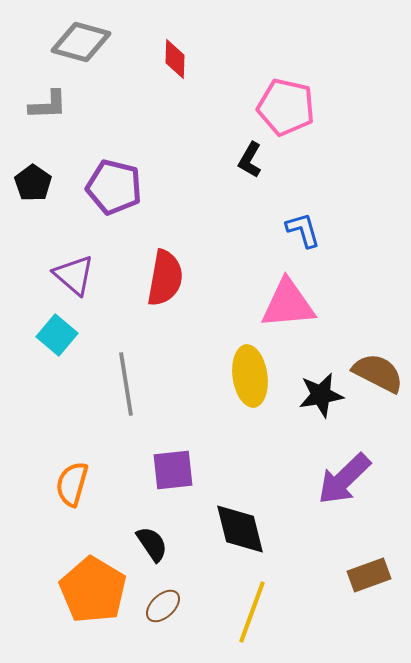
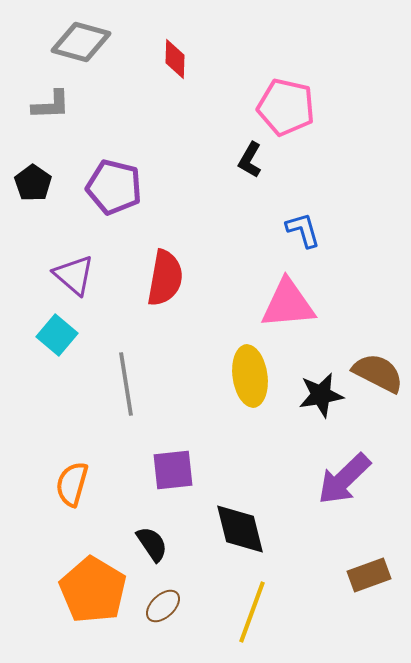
gray L-shape: moved 3 px right
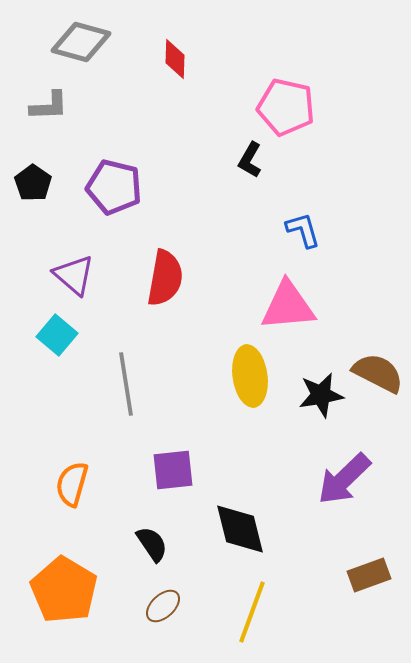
gray L-shape: moved 2 px left, 1 px down
pink triangle: moved 2 px down
orange pentagon: moved 29 px left
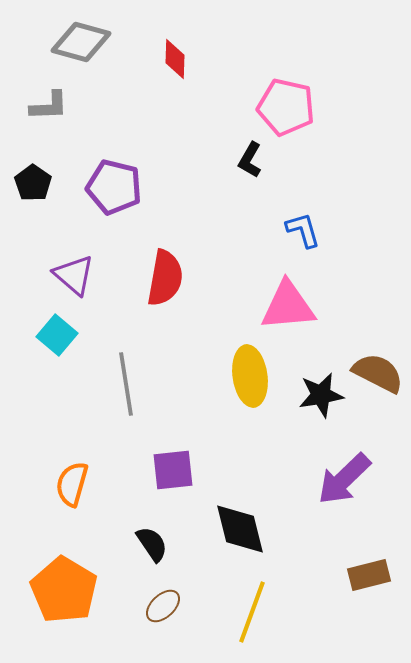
brown rectangle: rotated 6 degrees clockwise
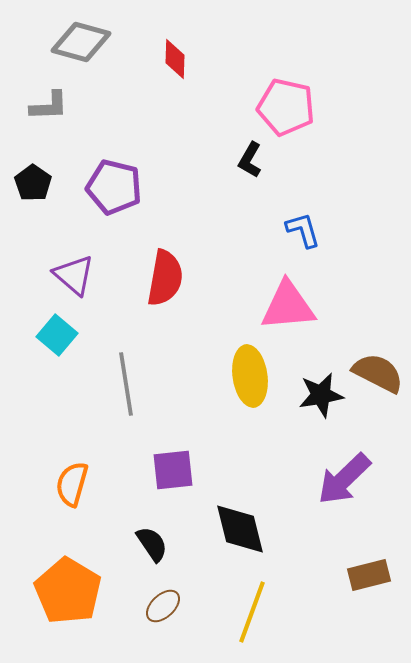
orange pentagon: moved 4 px right, 1 px down
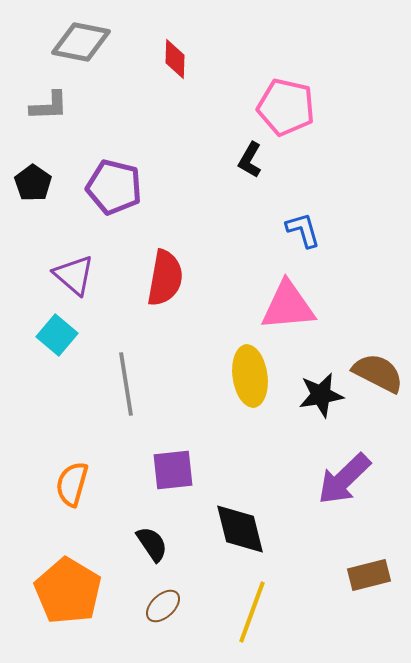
gray diamond: rotated 4 degrees counterclockwise
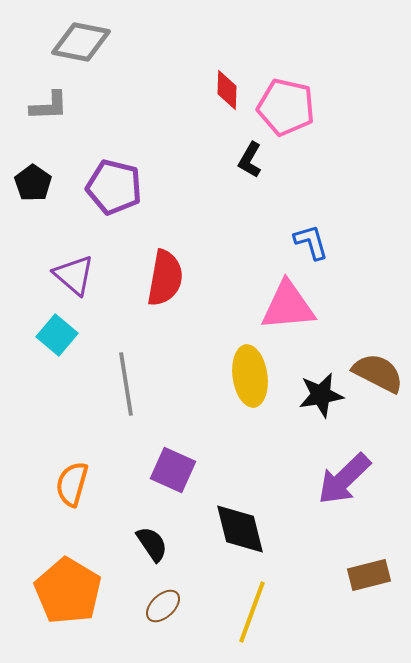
red diamond: moved 52 px right, 31 px down
blue L-shape: moved 8 px right, 12 px down
purple square: rotated 30 degrees clockwise
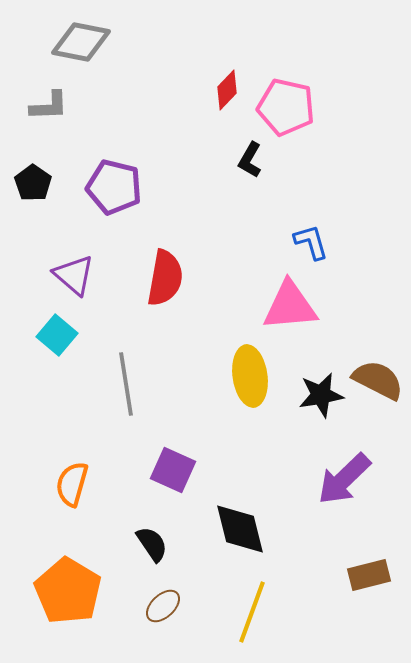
red diamond: rotated 42 degrees clockwise
pink triangle: moved 2 px right
brown semicircle: moved 7 px down
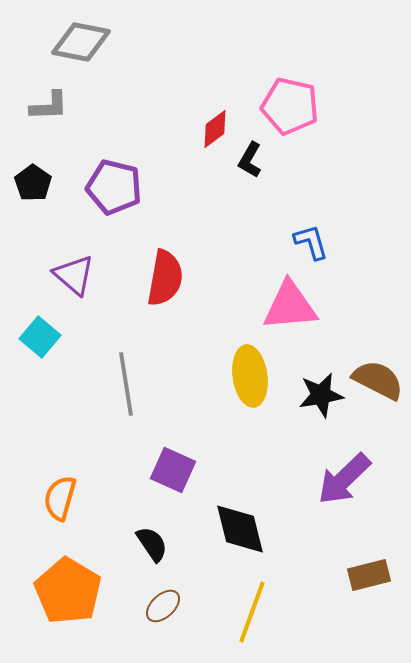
red diamond: moved 12 px left, 39 px down; rotated 9 degrees clockwise
pink pentagon: moved 4 px right, 1 px up
cyan square: moved 17 px left, 2 px down
orange semicircle: moved 12 px left, 14 px down
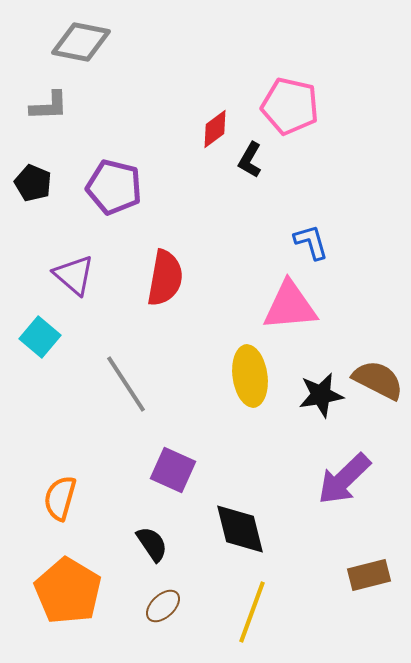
black pentagon: rotated 12 degrees counterclockwise
gray line: rotated 24 degrees counterclockwise
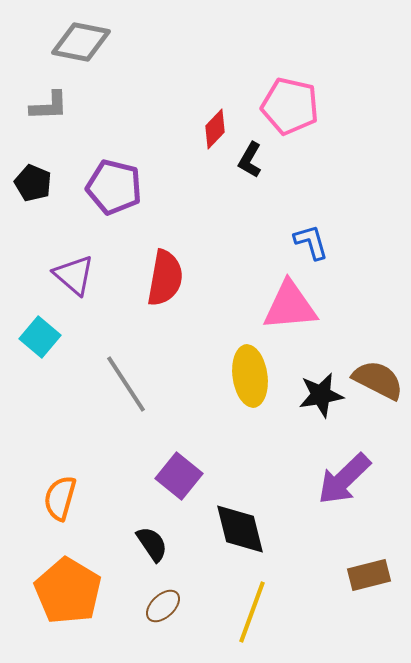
red diamond: rotated 9 degrees counterclockwise
purple square: moved 6 px right, 6 px down; rotated 15 degrees clockwise
